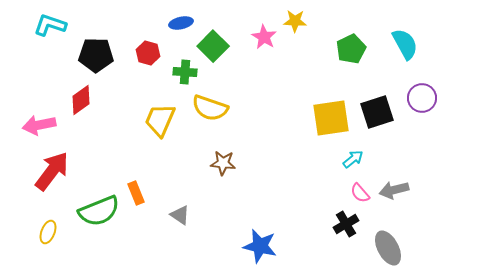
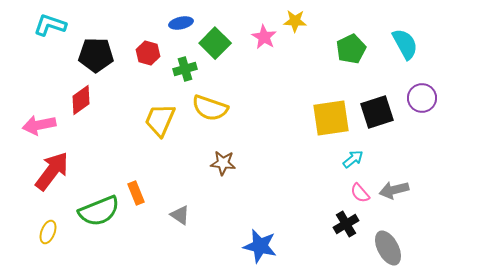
green square: moved 2 px right, 3 px up
green cross: moved 3 px up; rotated 20 degrees counterclockwise
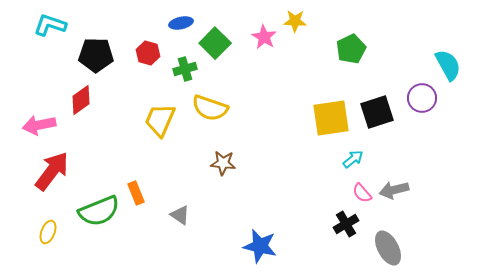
cyan semicircle: moved 43 px right, 21 px down
pink semicircle: moved 2 px right
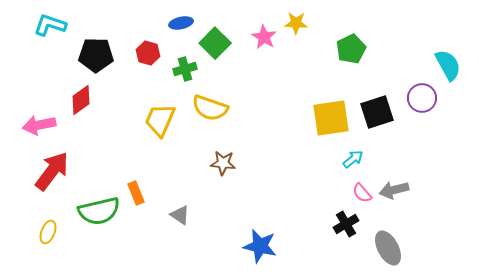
yellow star: moved 1 px right, 2 px down
green semicircle: rotated 9 degrees clockwise
